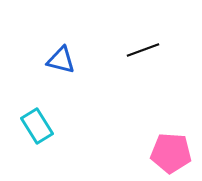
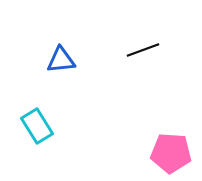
blue triangle: rotated 20 degrees counterclockwise
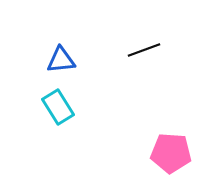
black line: moved 1 px right
cyan rectangle: moved 21 px right, 19 px up
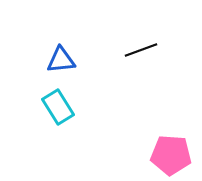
black line: moved 3 px left
pink pentagon: moved 2 px down
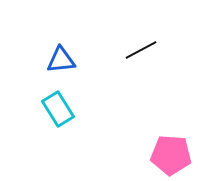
black line: rotated 8 degrees counterclockwise
cyan rectangle: moved 2 px down
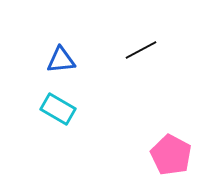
cyan rectangle: rotated 28 degrees counterclockwise
pink pentagon: rotated 24 degrees clockwise
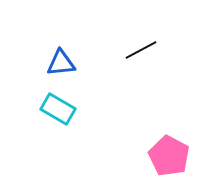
blue triangle: moved 3 px down
pink pentagon: moved 2 px left, 1 px down
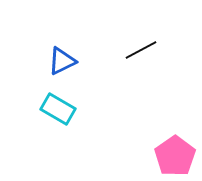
blue triangle: moved 1 px right, 2 px up; rotated 20 degrees counterclockwise
pink pentagon: moved 6 px right; rotated 9 degrees clockwise
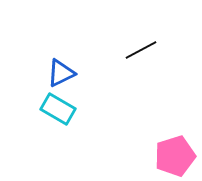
blue triangle: moved 1 px left, 12 px down
pink pentagon: rotated 18 degrees clockwise
